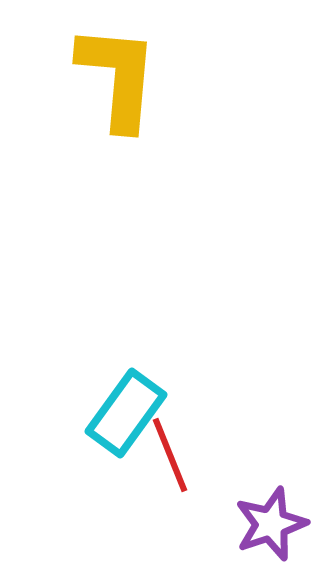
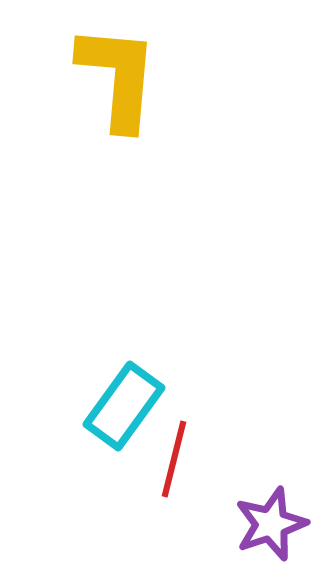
cyan rectangle: moved 2 px left, 7 px up
red line: moved 4 px right, 4 px down; rotated 36 degrees clockwise
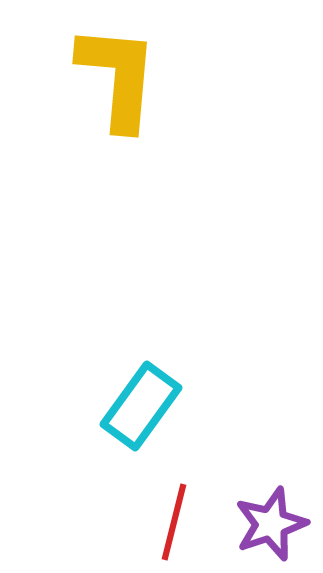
cyan rectangle: moved 17 px right
red line: moved 63 px down
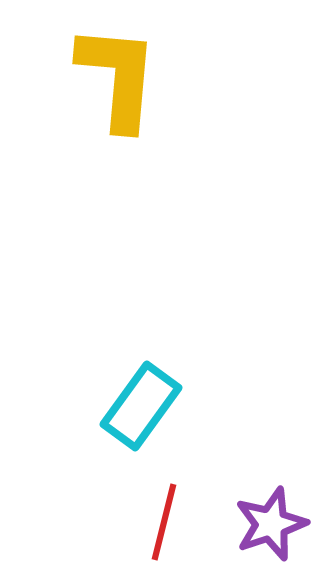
red line: moved 10 px left
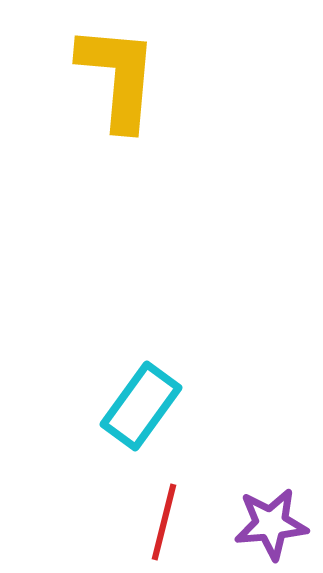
purple star: rotated 14 degrees clockwise
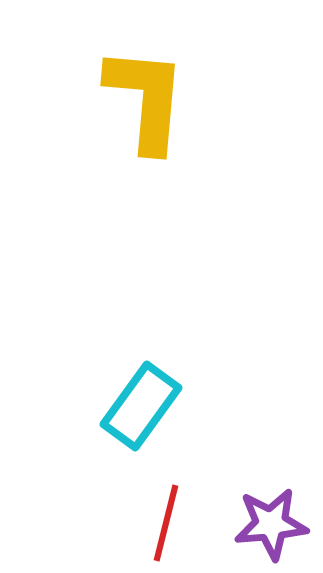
yellow L-shape: moved 28 px right, 22 px down
red line: moved 2 px right, 1 px down
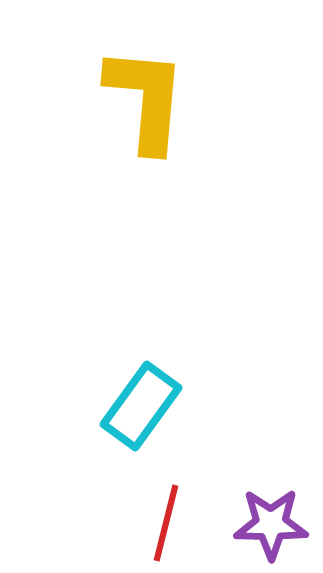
purple star: rotated 6 degrees clockwise
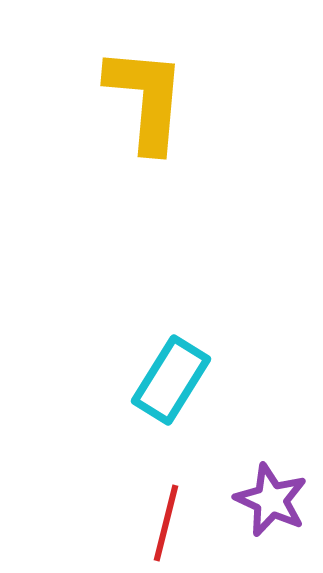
cyan rectangle: moved 30 px right, 26 px up; rotated 4 degrees counterclockwise
purple star: moved 24 px up; rotated 24 degrees clockwise
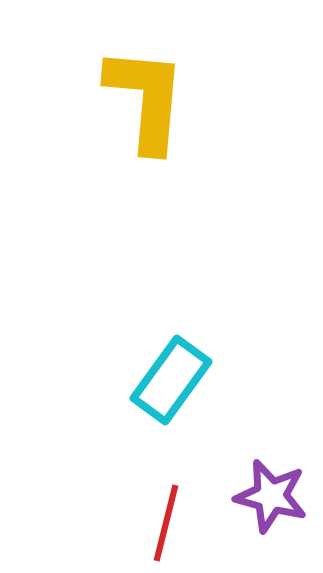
cyan rectangle: rotated 4 degrees clockwise
purple star: moved 4 px up; rotated 10 degrees counterclockwise
